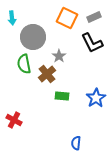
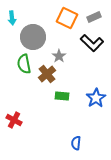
black L-shape: rotated 20 degrees counterclockwise
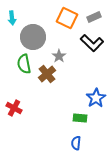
green rectangle: moved 18 px right, 22 px down
red cross: moved 12 px up
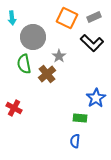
blue semicircle: moved 1 px left, 2 px up
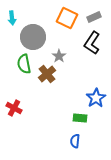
black L-shape: rotated 80 degrees clockwise
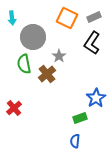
red cross: rotated 21 degrees clockwise
green rectangle: rotated 24 degrees counterclockwise
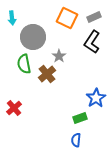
black L-shape: moved 1 px up
blue semicircle: moved 1 px right, 1 px up
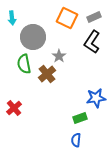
blue star: rotated 24 degrees clockwise
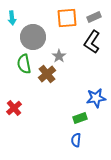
orange square: rotated 30 degrees counterclockwise
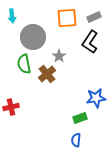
cyan arrow: moved 2 px up
black L-shape: moved 2 px left
red cross: moved 3 px left, 1 px up; rotated 28 degrees clockwise
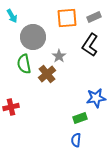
cyan arrow: rotated 24 degrees counterclockwise
black L-shape: moved 3 px down
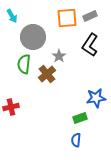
gray rectangle: moved 4 px left, 1 px up
green semicircle: rotated 18 degrees clockwise
